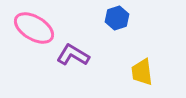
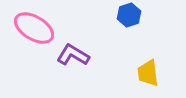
blue hexagon: moved 12 px right, 3 px up
yellow trapezoid: moved 6 px right, 1 px down
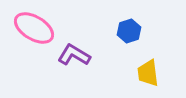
blue hexagon: moved 16 px down
purple L-shape: moved 1 px right
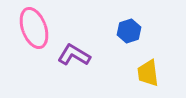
pink ellipse: rotated 39 degrees clockwise
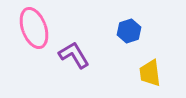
purple L-shape: rotated 28 degrees clockwise
yellow trapezoid: moved 2 px right
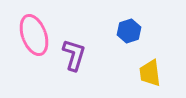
pink ellipse: moved 7 px down
purple L-shape: rotated 48 degrees clockwise
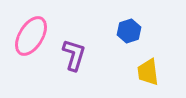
pink ellipse: moved 3 px left, 1 px down; rotated 51 degrees clockwise
yellow trapezoid: moved 2 px left, 1 px up
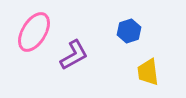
pink ellipse: moved 3 px right, 4 px up
purple L-shape: rotated 44 degrees clockwise
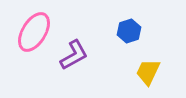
yellow trapezoid: rotated 32 degrees clockwise
